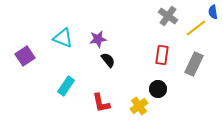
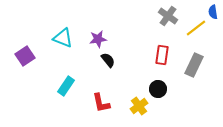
gray rectangle: moved 1 px down
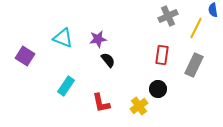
blue semicircle: moved 2 px up
gray cross: rotated 30 degrees clockwise
yellow line: rotated 25 degrees counterclockwise
purple square: rotated 24 degrees counterclockwise
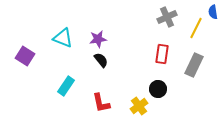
blue semicircle: moved 2 px down
gray cross: moved 1 px left, 1 px down
red rectangle: moved 1 px up
black semicircle: moved 7 px left
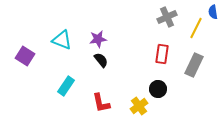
cyan triangle: moved 1 px left, 2 px down
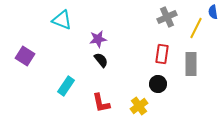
cyan triangle: moved 20 px up
gray rectangle: moved 3 px left, 1 px up; rotated 25 degrees counterclockwise
black circle: moved 5 px up
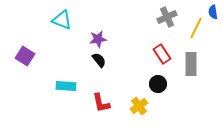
red rectangle: rotated 42 degrees counterclockwise
black semicircle: moved 2 px left
cyan rectangle: rotated 60 degrees clockwise
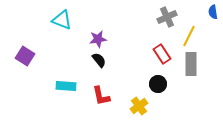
yellow line: moved 7 px left, 8 px down
red L-shape: moved 7 px up
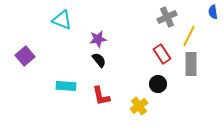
purple square: rotated 18 degrees clockwise
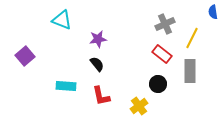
gray cross: moved 2 px left, 7 px down
yellow line: moved 3 px right, 2 px down
red rectangle: rotated 18 degrees counterclockwise
black semicircle: moved 2 px left, 4 px down
gray rectangle: moved 1 px left, 7 px down
